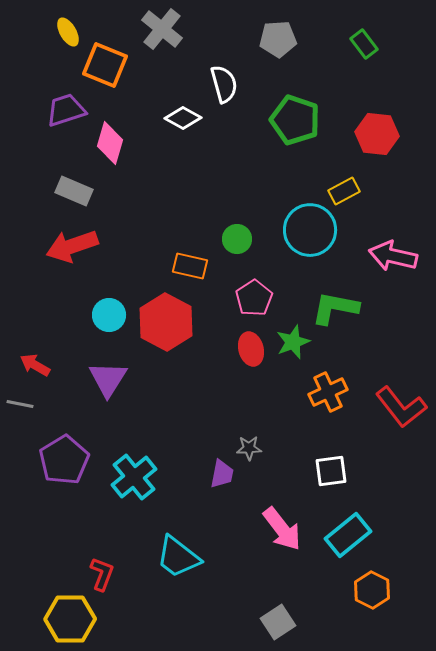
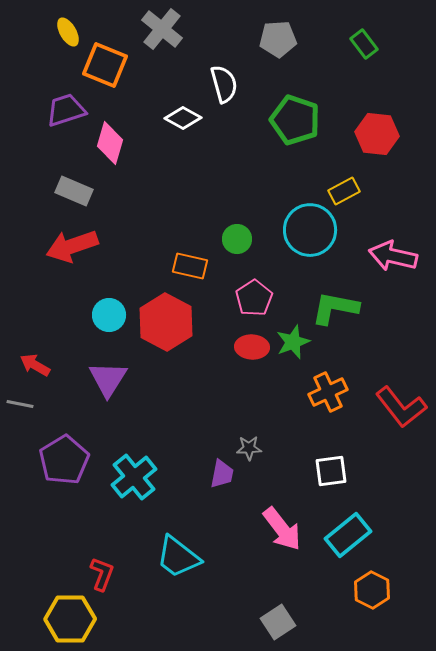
red ellipse at (251, 349): moved 1 px right, 2 px up; rotated 72 degrees counterclockwise
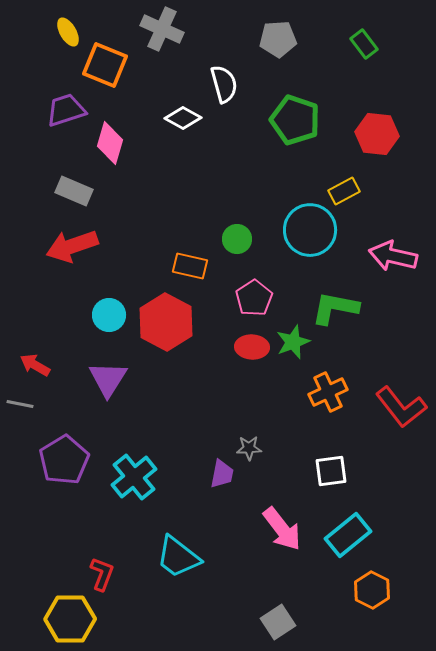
gray cross at (162, 29): rotated 15 degrees counterclockwise
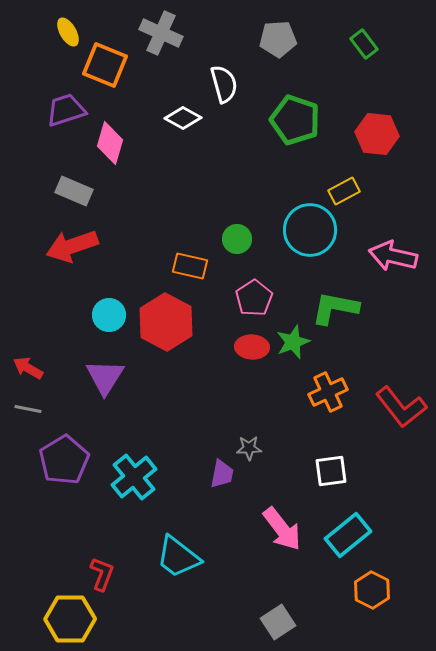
gray cross at (162, 29): moved 1 px left, 4 px down
red arrow at (35, 365): moved 7 px left, 3 px down
purple triangle at (108, 379): moved 3 px left, 2 px up
gray line at (20, 404): moved 8 px right, 5 px down
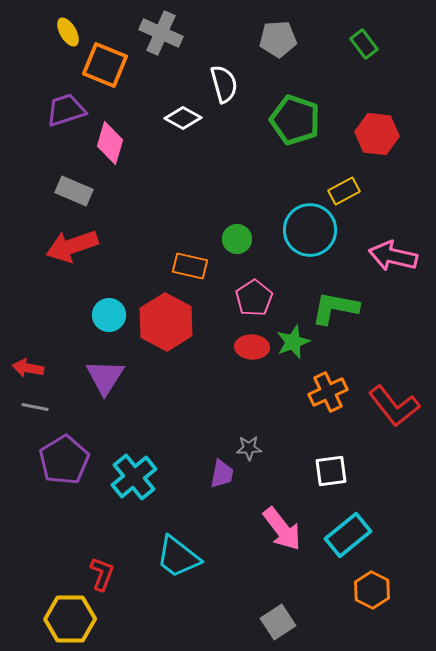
red arrow at (28, 368): rotated 20 degrees counterclockwise
red L-shape at (401, 407): moved 7 px left, 1 px up
gray line at (28, 409): moved 7 px right, 2 px up
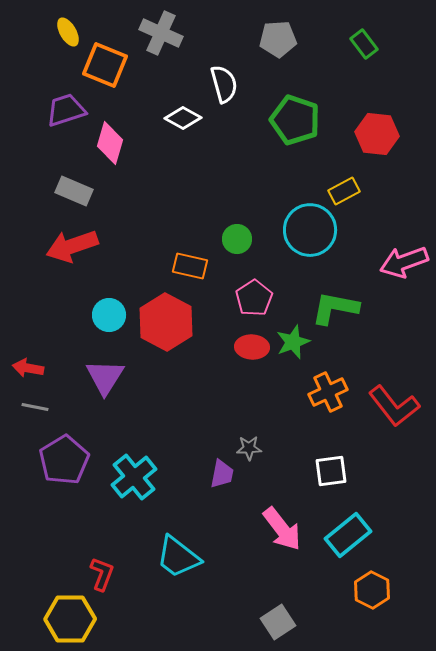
pink arrow at (393, 256): moved 11 px right, 6 px down; rotated 33 degrees counterclockwise
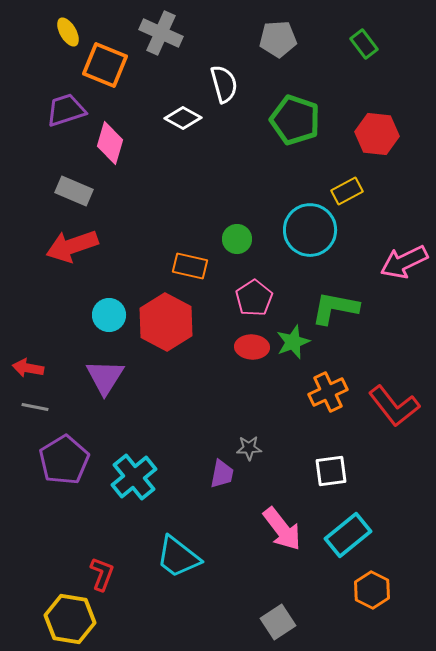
yellow rectangle at (344, 191): moved 3 px right
pink arrow at (404, 262): rotated 6 degrees counterclockwise
yellow hexagon at (70, 619): rotated 9 degrees clockwise
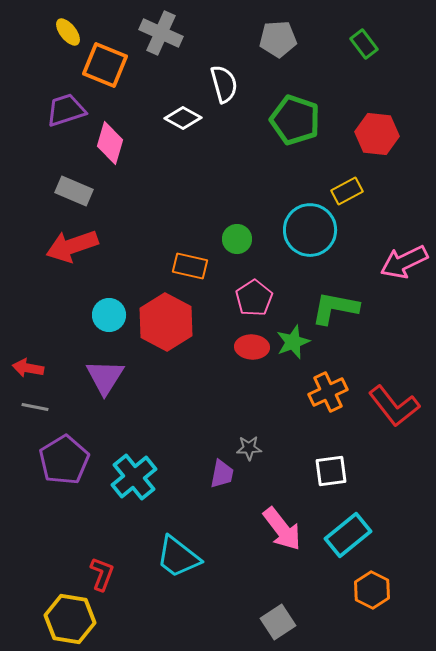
yellow ellipse at (68, 32): rotated 8 degrees counterclockwise
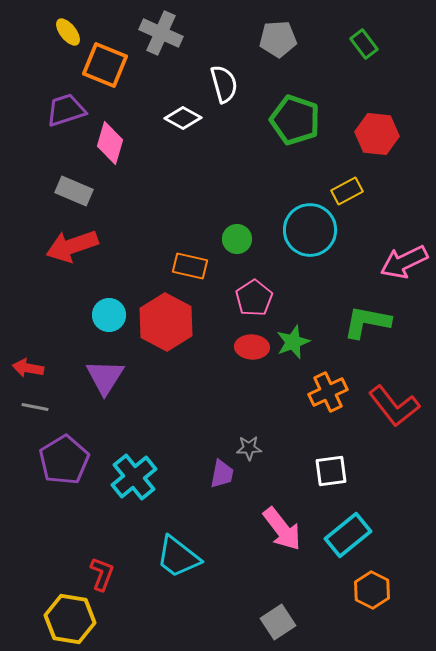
green L-shape at (335, 308): moved 32 px right, 14 px down
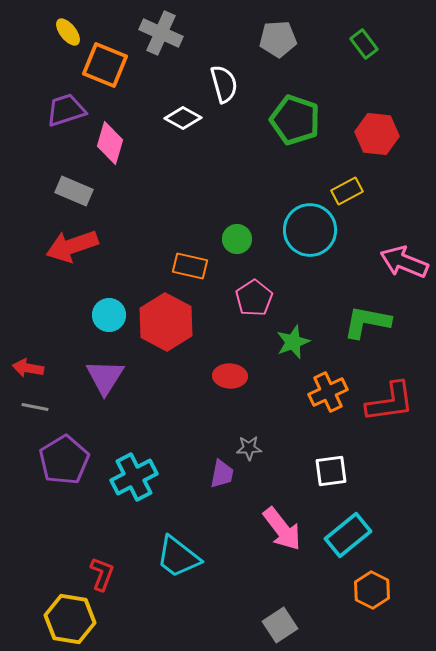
pink arrow at (404, 262): rotated 48 degrees clockwise
red ellipse at (252, 347): moved 22 px left, 29 px down
red L-shape at (394, 406): moved 4 px left, 4 px up; rotated 60 degrees counterclockwise
cyan cross at (134, 477): rotated 12 degrees clockwise
gray square at (278, 622): moved 2 px right, 3 px down
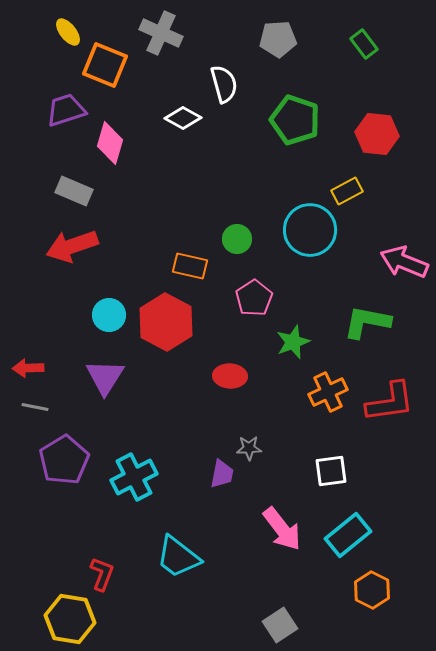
red arrow at (28, 368): rotated 12 degrees counterclockwise
